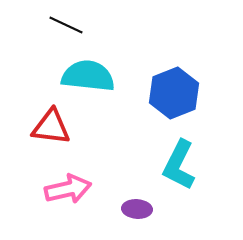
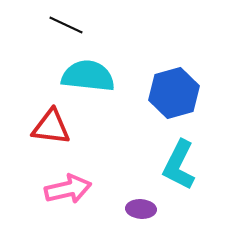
blue hexagon: rotated 6 degrees clockwise
purple ellipse: moved 4 px right
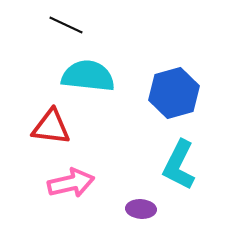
pink arrow: moved 3 px right, 6 px up
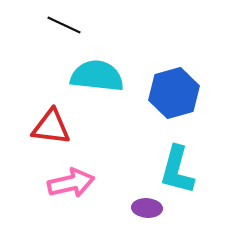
black line: moved 2 px left
cyan semicircle: moved 9 px right
cyan L-shape: moved 2 px left, 5 px down; rotated 12 degrees counterclockwise
purple ellipse: moved 6 px right, 1 px up
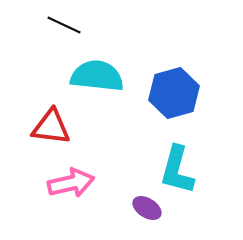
purple ellipse: rotated 28 degrees clockwise
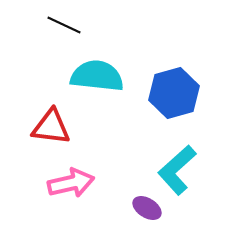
cyan L-shape: rotated 33 degrees clockwise
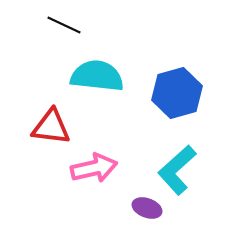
blue hexagon: moved 3 px right
pink arrow: moved 23 px right, 15 px up
purple ellipse: rotated 12 degrees counterclockwise
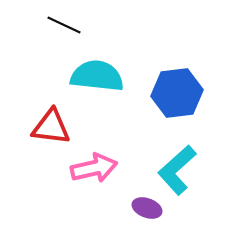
blue hexagon: rotated 9 degrees clockwise
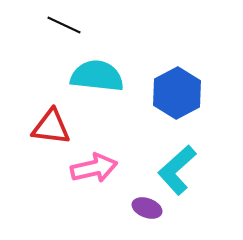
blue hexagon: rotated 21 degrees counterclockwise
